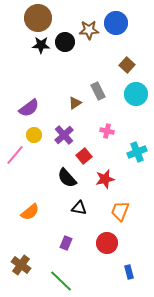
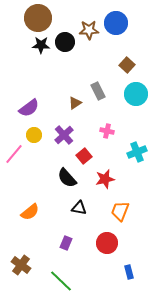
pink line: moved 1 px left, 1 px up
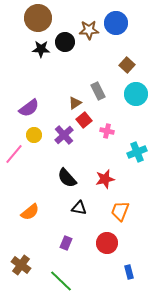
black star: moved 4 px down
red square: moved 36 px up
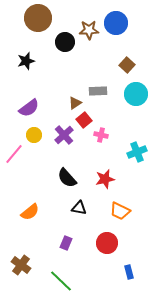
black star: moved 15 px left, 12 px down; rotated 18 degrees counterclockwise
gray rectangle: rotated 66 degrees counterclockwise
pink cross: moved 6 px left, 4 px down
orange trapezoid: rotated 85 degrees counterclockwise
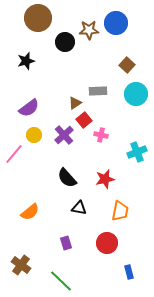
orange trapezoid: rotated 105 degrees counterclockwise
purple rectangle: rotated 40 degrees counterclockwise
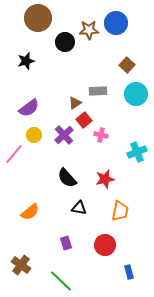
red circle: moved 2 px left, 2 px down
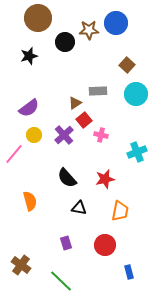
black star: moved 3 px right, 5 px up
orange semicircle: moved 11 px up; rotated 66 degrees counterclockwise
